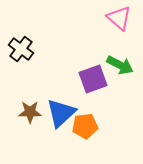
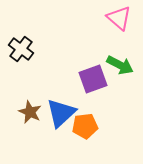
brown star: rotated 25 degrees clockwise
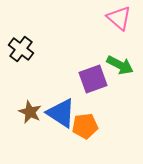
blue triangle: rotated 44 degrees counterclockwise
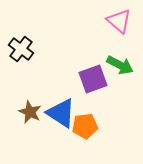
pink triangle: moved 3 px down
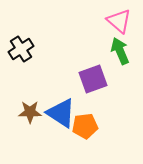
black cross: rotated 20 degrees clockwise
green arrow: moved 14 px up; rotated 140 degrees counterclockwise
brown star: rotated 25 degrees counterclockwise
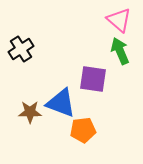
pink triangle: moved 1 px up
purple square: rotated 28 degrees clockwise
blue triangle: moved 10 px up; rotated 12 degrees counterclockwise
orange pentagon: moved 2 px left, 4 px down
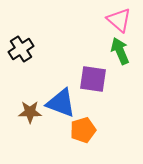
orange pentagon: rotated 10 degrees counterclockwise
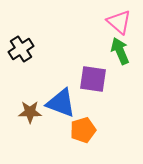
pink triangle: moved 2 px down
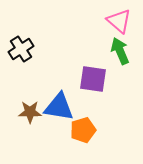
pink triangle: moved 1 px up
blue triangle: moved 2 px left, 4 px down; rotated 12 degrees counterclockwise
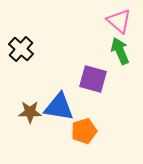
black cross: rotated 15 degrees counterclockwise
purple square: rotated 8 degrees clockwise
orange pentagon: moved 1 px right, 1 px down
